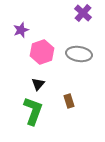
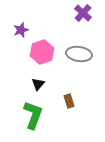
green L-shape: moved 4 px down
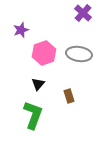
pink hexagon: moved 2 px right, 1 px down
brown rectangle: moved 5 px up
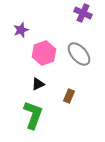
purple cross: rotated 18 degrees counterclockwise
gray ellipse: rotated 40 degrees clockwise
black triangle: rotated 24 degrees clockwise
brown rectangle: rotated 40 degrees clockwise
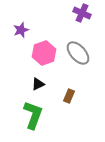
purple cross: moved 1 px left
gray ellipse: moved 1 px left, 1 px up
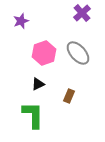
purple cross: rotated 24 degrees clockwise
purple star: moved 9 px up
green L-shape: rotated 20 degrees counterclockwise
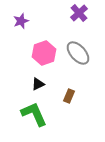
purple cross: moved 3 px left
green L-shape: moved 1 px right, 1 px up; rotated 24 degrees counterclockwise
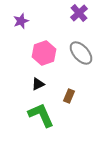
gray ellipse: moved 3 px right
green L-shape: moved 7 px right, 1 px down
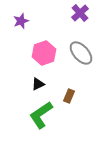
purple cross: moved 1 px right
green L-shape: rotated 100 degrees counterclockwise
